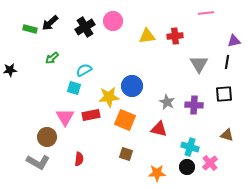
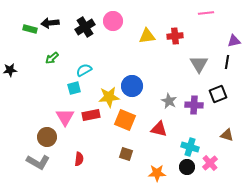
black arrow: rotated 36 degrees clockwise
cyan square: rotated 32 degrees counterclockwise
black square: moved 6 px left; rotated 18 degrees counterclockwise
gray star: moved 2 px right, 1 px up
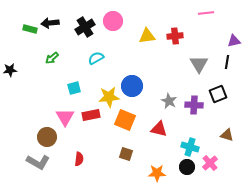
cyan semicircle: moved 12 px right, 12 px up
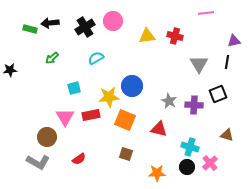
red cross: rotated 21 degrees clockwise
red semicircle: rotated 48 degrees clockwise
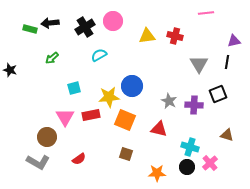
cyan semicircle: moved 3 px right, 3 px up
black star: rotated 24 degrees clockwise
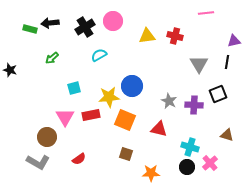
orange star: moved 6 px left
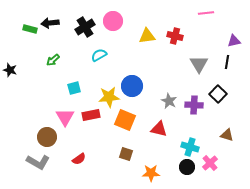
green arrow: moved 1 px right, 2 px down
black square: rotated 24 degrees counterclockwise
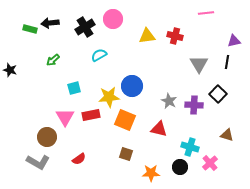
pink circle: moved 2 px up
black circle: moved 7 px left
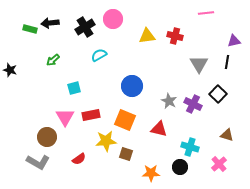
yellow star: moved 3 px left, 44 px down
purple cross: moved 1 px left, 1 px up; rotated 24 degrees clockwise
pink cross: moved 9 px right, 1 px down
